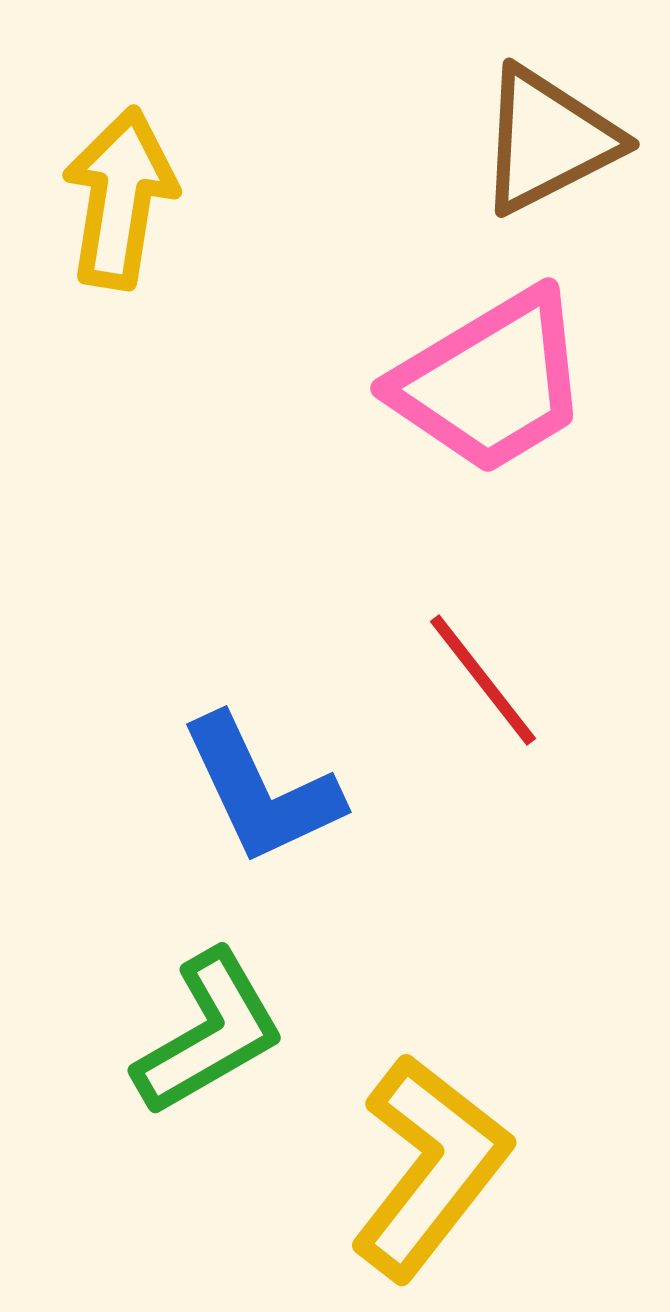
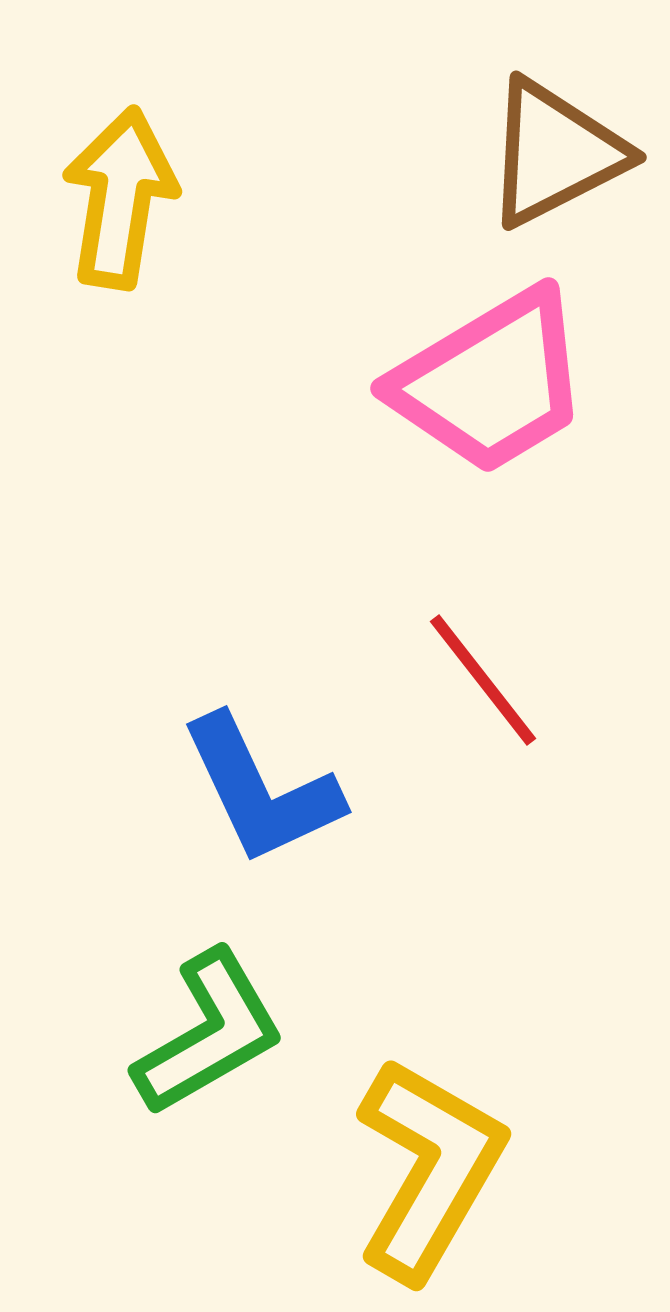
brown triangle: moved 7 px right, 13 px down
yellow L-shape: moved 1 px left, 2 px down; rotated 8 degrees counterclockwise
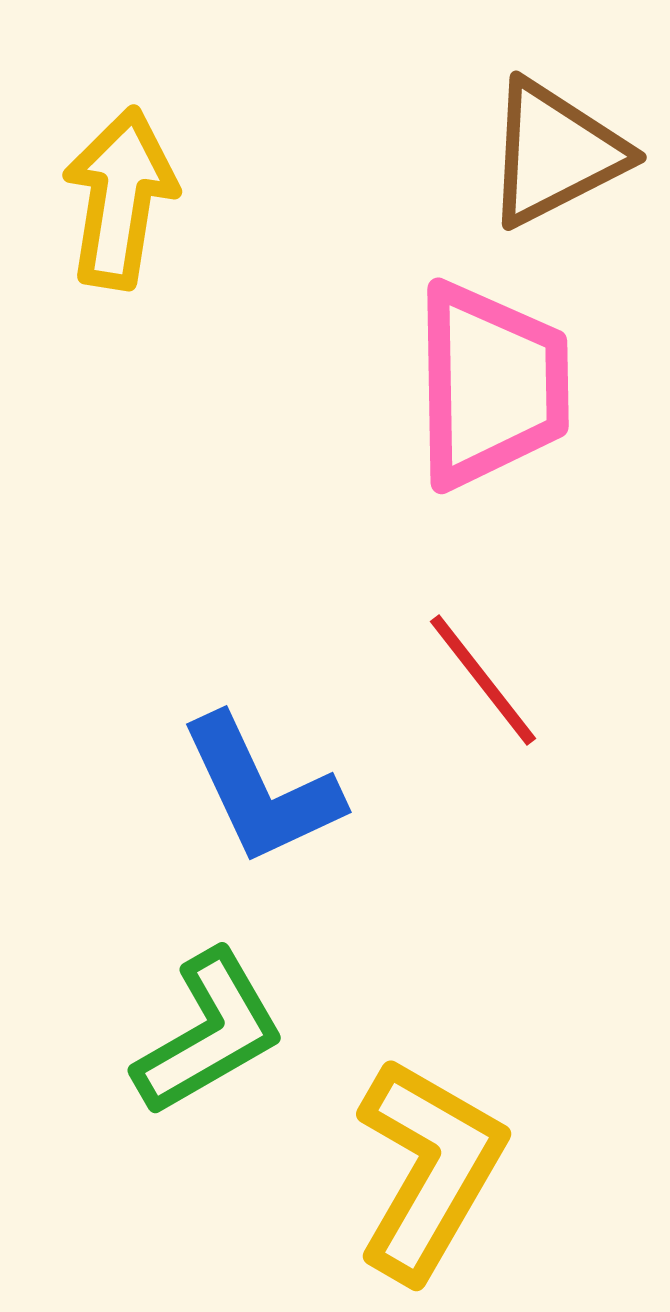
pink trapezoid: moved 3 px down; rotated 60 degrees counterclockwise
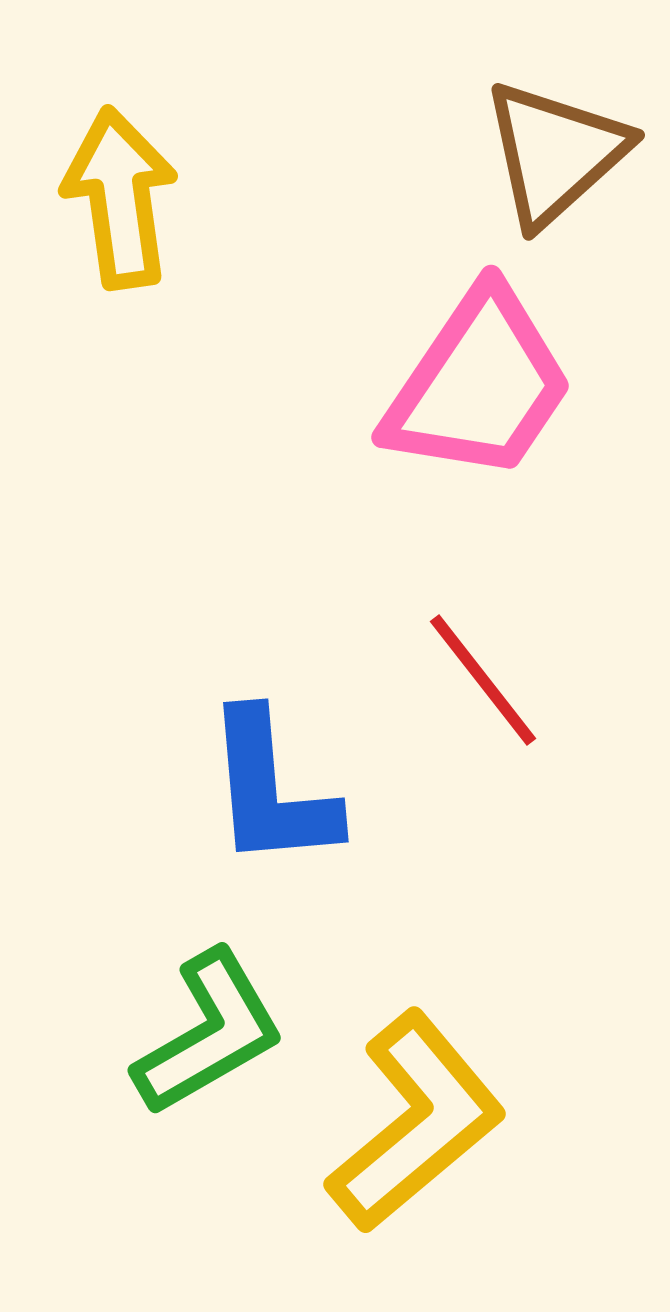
brown triangle: rotated 15 degrees counterclockwise
yellow arrow: rotated 17 degrees counterclockwise
pink trapezoid: moved 12 px left; rotated 35 degrees clockwise
blue L-shape: moved 10 px right; rotated 20 degrees clockwise
yellow L-shape: moved 13 px left, 47 px up; rotated 20 degrees clockwise
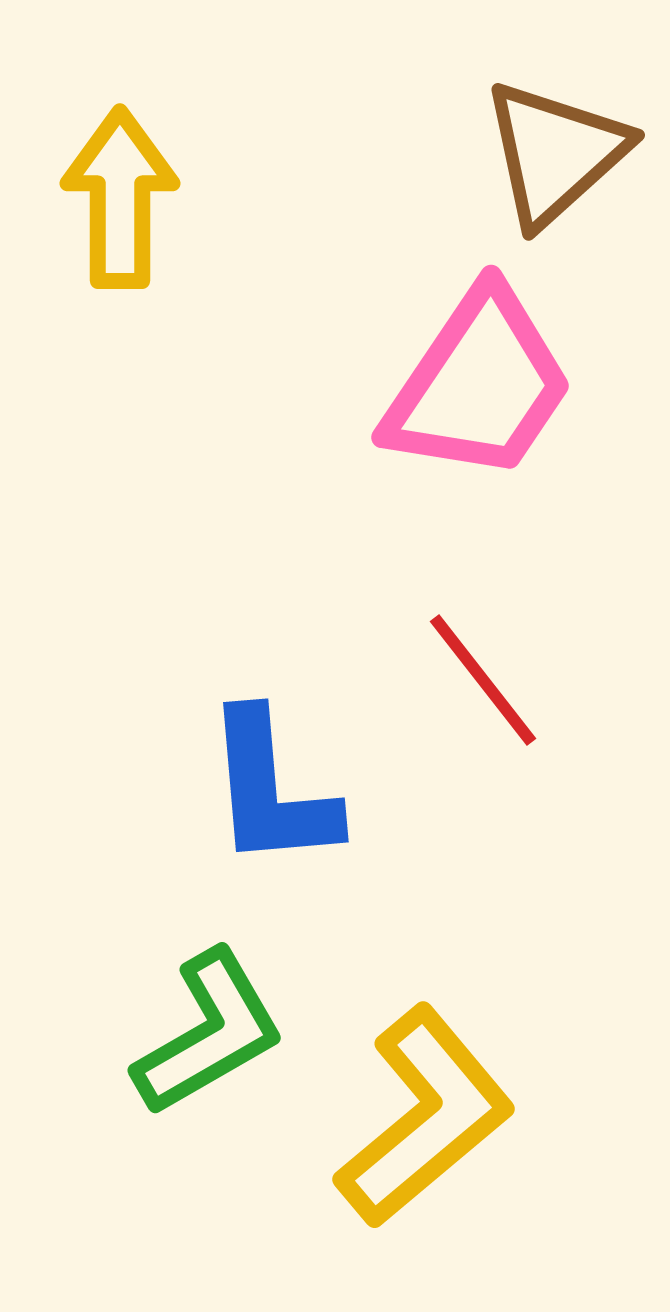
yellow arrow: rotated 8 degrees clockwise
yellow L-shape: moved 9 px right, 5 px up
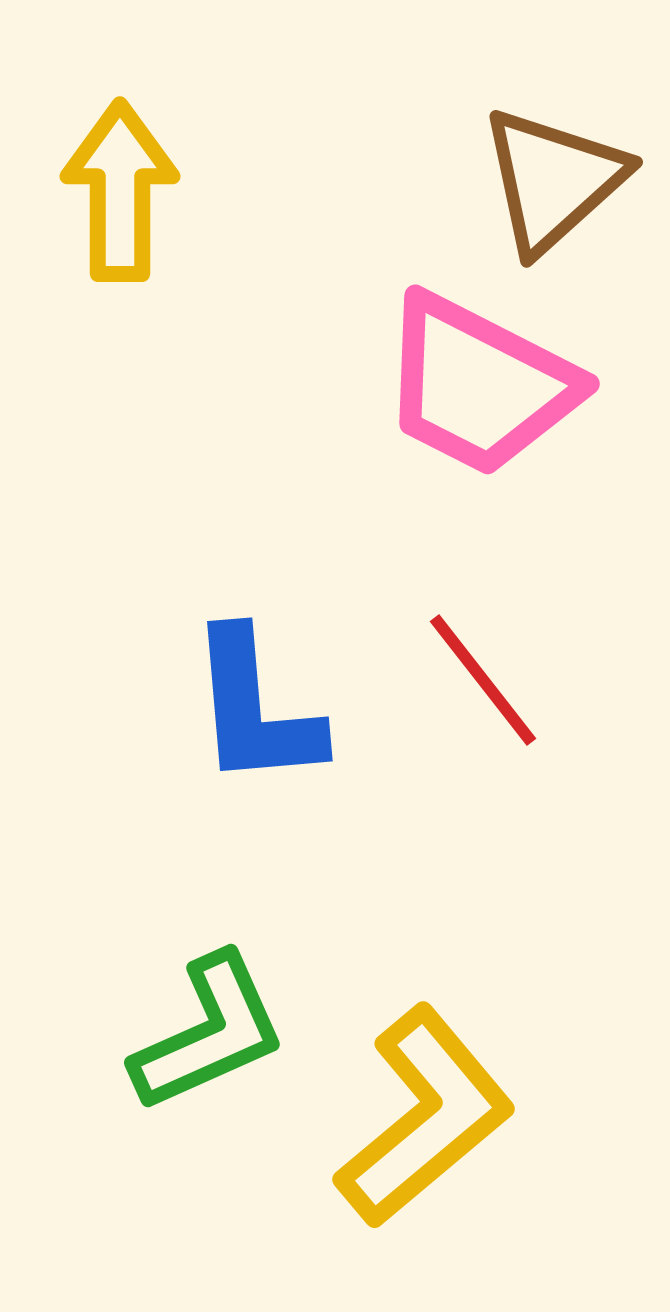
brown triangle: moved 2 px left, 27 px down
yellow arrow: moved 7 px up
pink trapezoid: rotated 83 degrees clockwise
blue L-shape: moved 16 px left, 81 px up
green L-shape: rotated 6 degrees clockwise
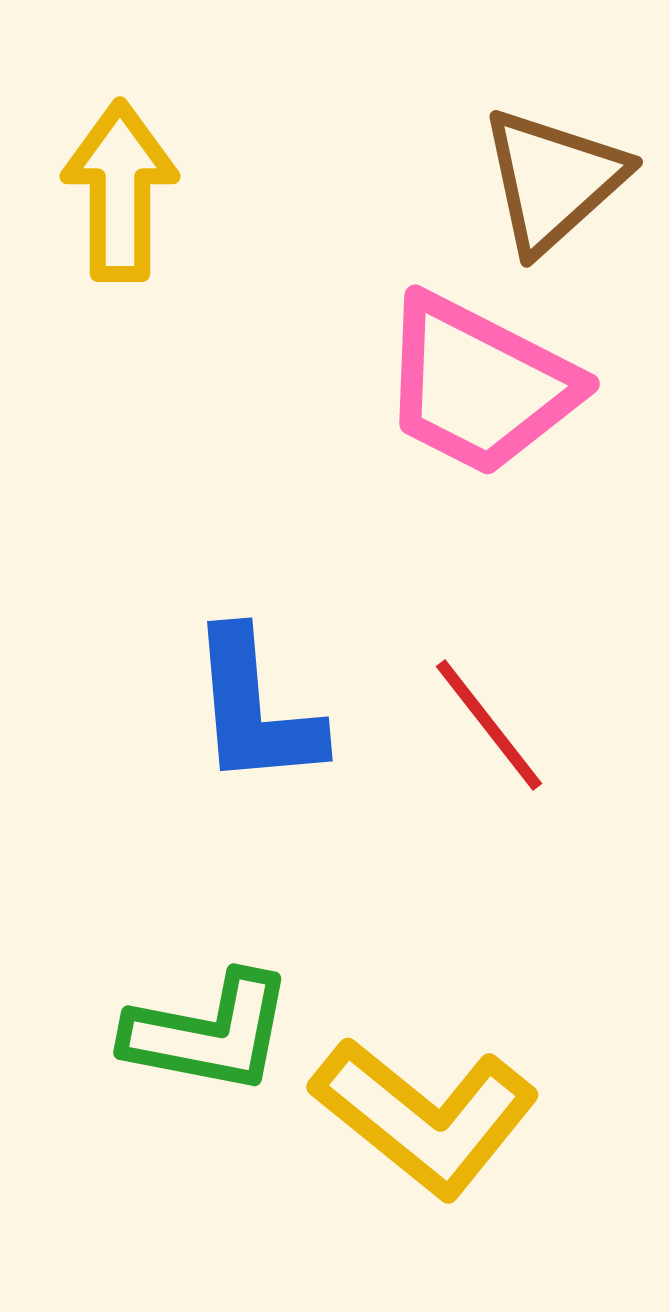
red line: moved 6 px right, 45 px down
green L-shape: rotated 35 degrees clockwise
yellow L-shape: rotated 79 degrees clockwise
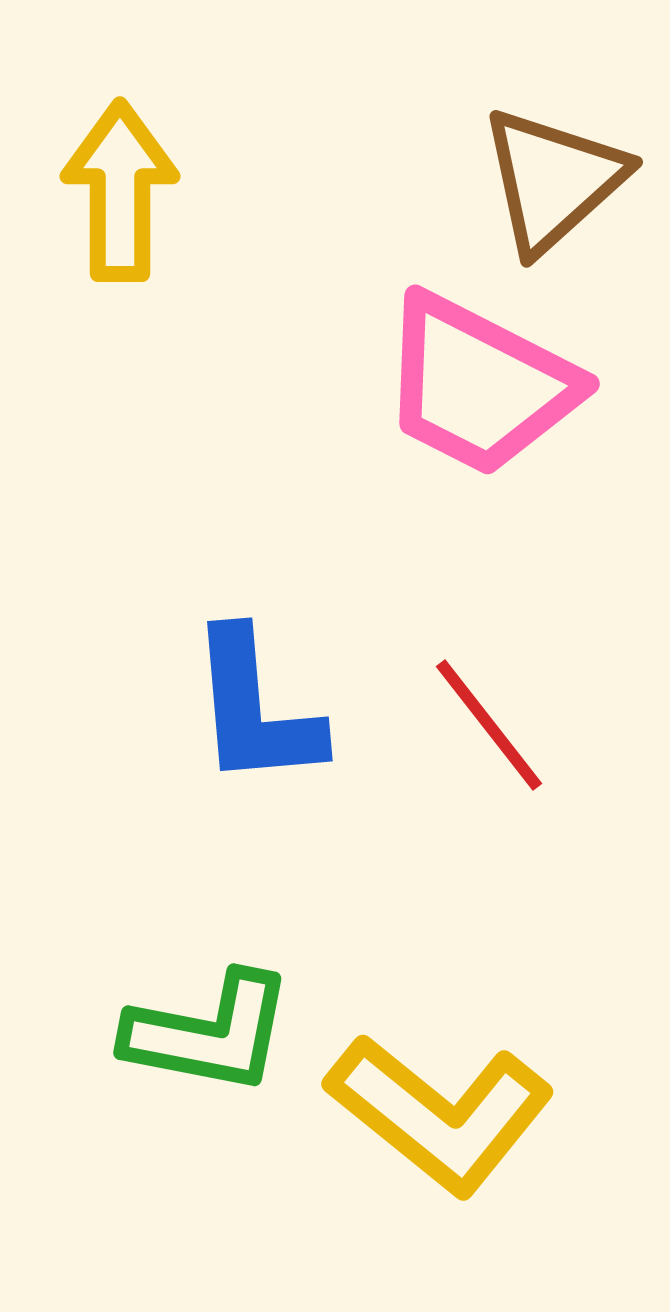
yellow L-shape: moved 15 px right, 3 px up
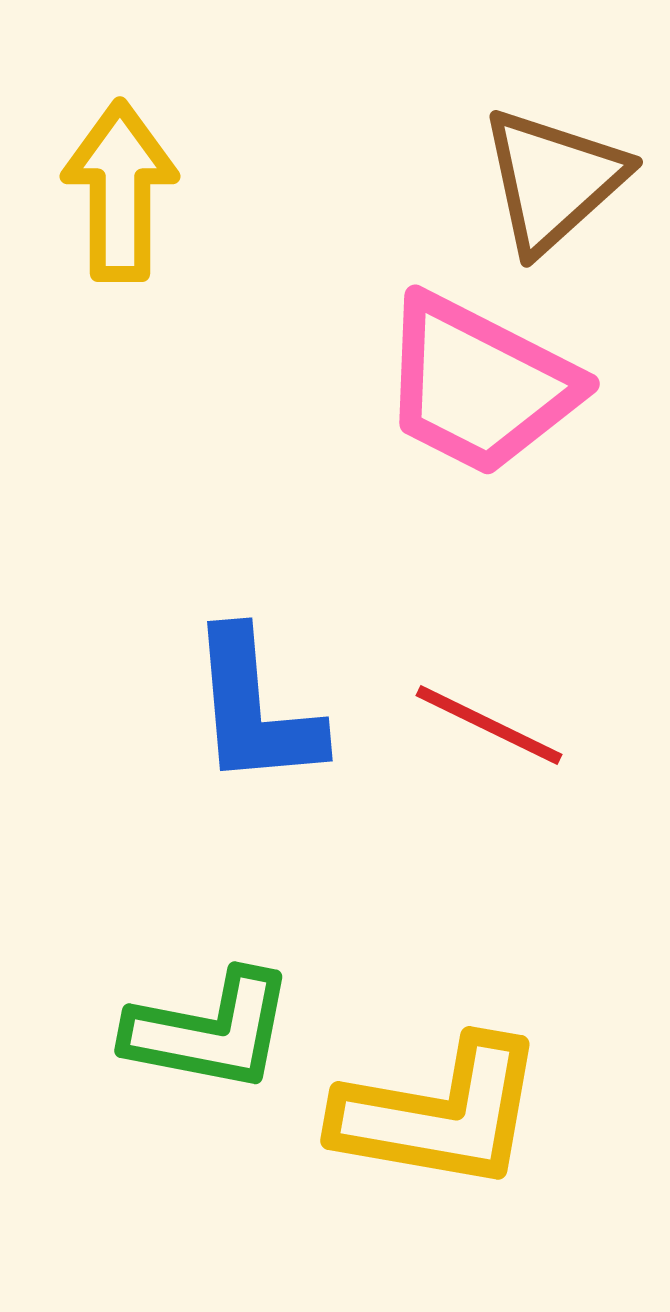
red line: rotated 26 degrees counterclockwise
green L-shape: moved 1 px right, 2 px up
yellow L-shape: rotated 29 degrees counterclockwise
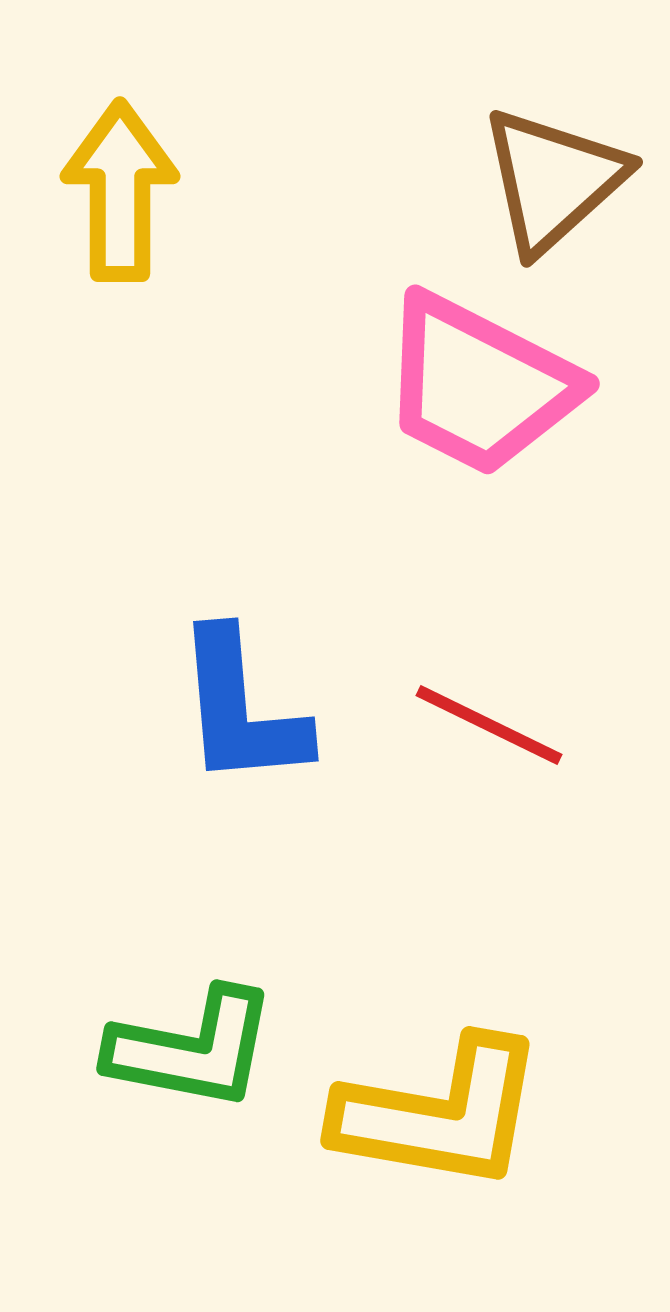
blue L-shape: moved 14 px left
green L-shape: moved 18 px left, 18 px down
